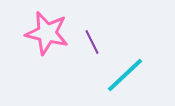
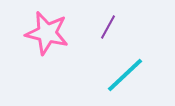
purple line: moved 16 px right, 15 px up; rotated 55 degrees clockwise
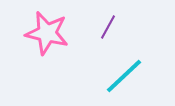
cyan line: moved 1 px left, 1 px down
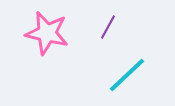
cyan line: moved 3 px right, 1 px up
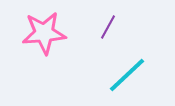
pink star: moved 3 px left; rotated 18 degrees counterclockwise
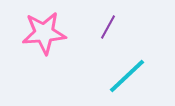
cyan line: moved 1 px down
